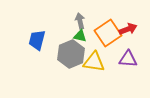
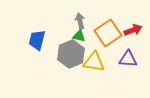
red arrow: moved 5 px right, 1 px down
green triangle: moved 1 px left
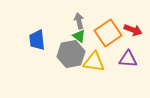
gray arrow: moved 1 px left
red arrow: rotated 42 degrees clockwise
green triangle: rotated 24 degrees clockwise
blue trapezoid: rotated 20 degrees counterclockwise
gray hexagon: rotated 12 degrees clockwise
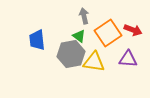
gray arrow: moved 5 px right, 5 px up
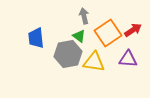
red arrow: rotated 54 degrees counterclockwise
blue trapezoid: moved 1 px left, 2 px up
gray hexagon: moved 3 px left
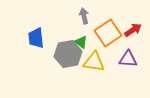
green triangle: moved 2 px right, 6 px down
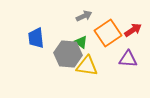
gray arrow: rotated 77 degrees clockwise
gray hexagon: rotated 16 degrees clockwise
yellow triangle: moved 7 px left, 4 px down
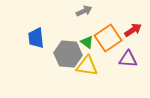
gray arrow: moved 5 px up
orange square: moved 5 px down
green triangle: moved 6 px right
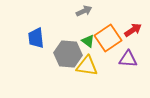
green triangle: moved 1 px right, 1 px up
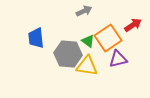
red arrow: moved 5 px up
purple triangle: moved 10 px left; rotated 18 degrees counterclockwise
